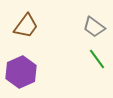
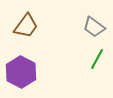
green line: rotated 65 degrees clockwise
purple hexagon: rotated 8 degrees counterclockwise
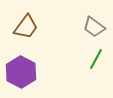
brown trapezoid: moved 1 px down
green line: moved 1 px left
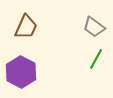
brown trapezoid: rotated 12 degrees counterclockwise
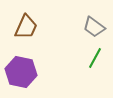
green line: moved 1 px left, 1 px up
purple hexagon: rotated 16 degrees counterclockwise
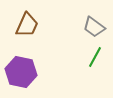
brown trapezoid: moved 1 px right, 2 px up
green line: moved 1 px up
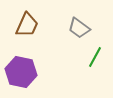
gray trapezoid: moved 15 px left, 1 px down
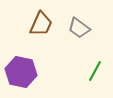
brown trapezoid: moved 14 px right, 1 px up
green line: moved 14 px down
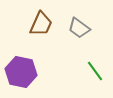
green line: rotated 65 degrees counterclockwise
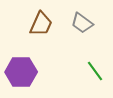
gray trapezoid: moved 3 px right, 5 px up
purple hexagon: rotated 12 degrees counterclockwise
